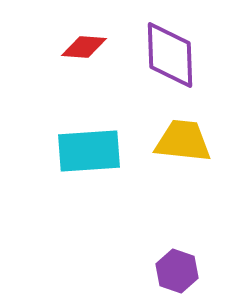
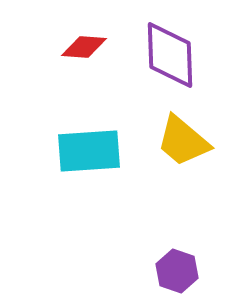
yellow trapezoid: rotated 146 degrees counterclockwise
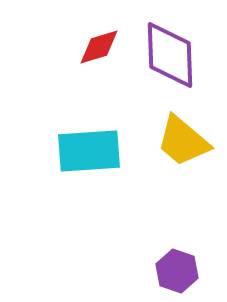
red diamond: moved 15 px right; rotated 21 degrees counterclockwise
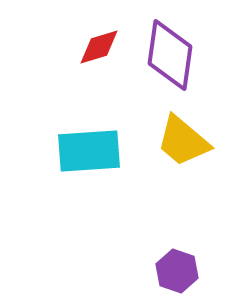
purple diamond: rotated 10 degrees clockwise
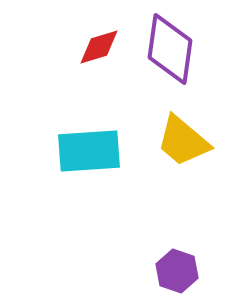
purple diamond: moved 6 px up
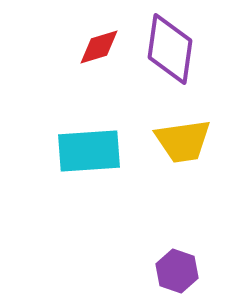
yellow trapezoid: rotated 48 degrees counterclockwise
